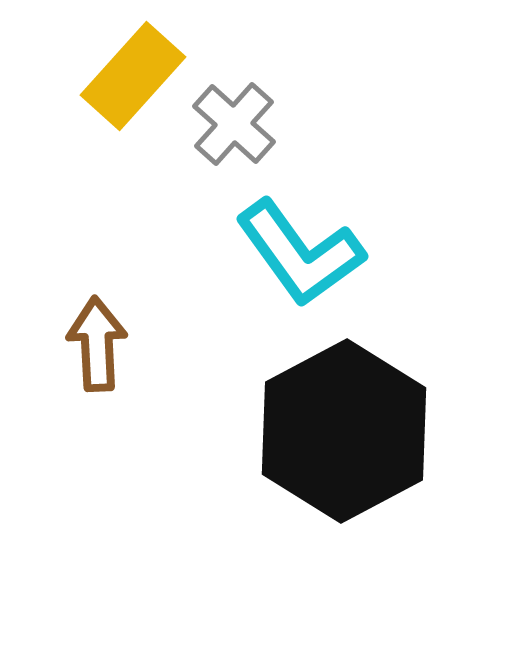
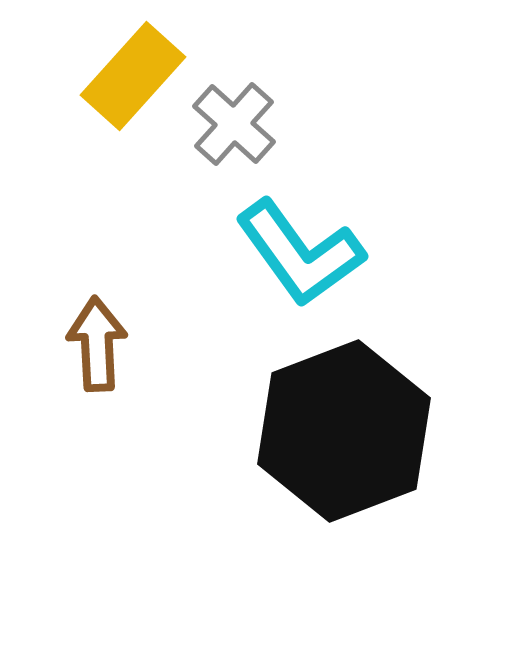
black hexagon: rotated 7 degrees clockwise
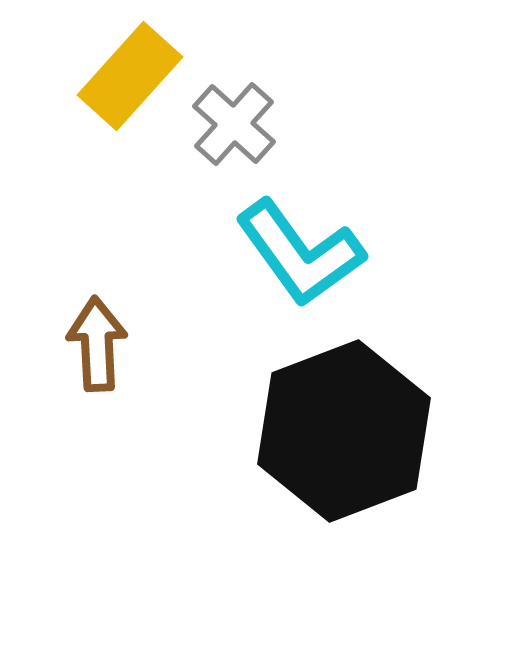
yellow rectangle: moved 3 px left
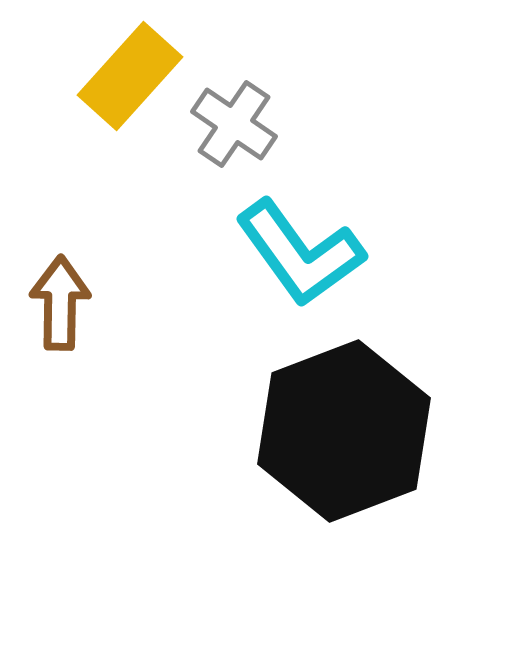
gray cross: rotated 8 degrees counterclockwise
brown arrow: moved 37 px left, 41 px up; rotated 4 degrees clockwise
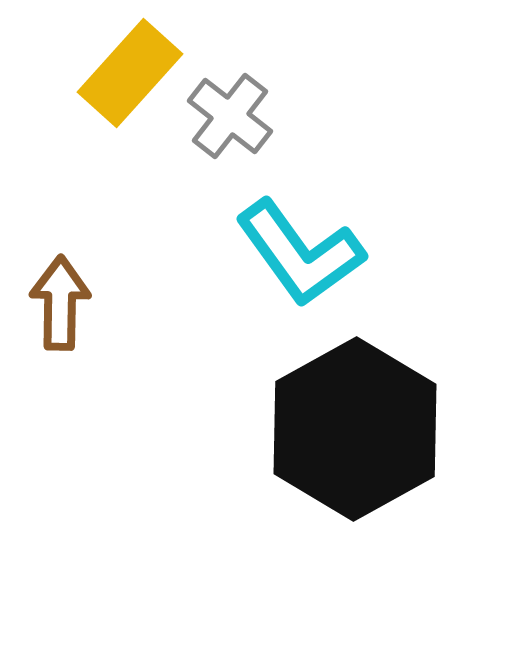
yellow rectangle: moved 3 px up
gray cross: moved 4 px left, 8 px up; rotated 4 degrees clockwise
black hexagon: moved 11 px right, 2 px up; rotated 8 degrees counterclockwise
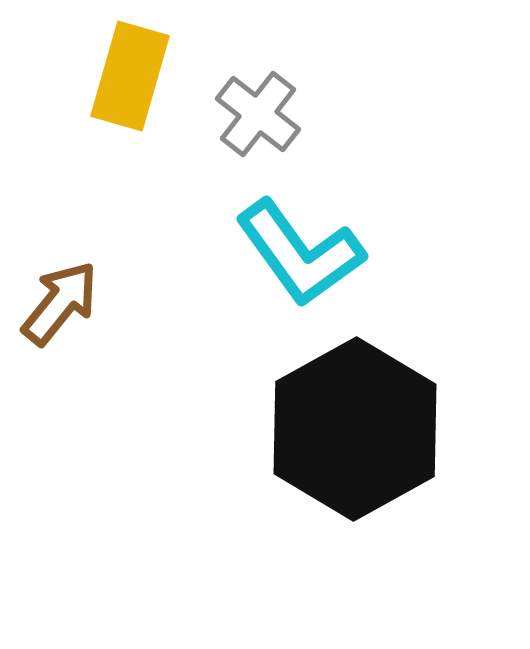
yellow rectangle: moved 3 px down; rotated 26 degrees counterclockwise
gray cross: moved 28 px right, 2 px up
brown arrow: rotated 38 degrees clockwise
